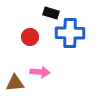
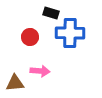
pink arrow: moved 1 px up
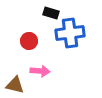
blue cross: rotated 8 degrees counterclockwise
red circle: moved 1 px left, 4 px down
brown triangle: moved 2 px down; rotated 18 degrees clockwise
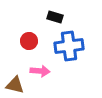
black rectangle: moved 4 px right, 4 px down
blue cross: moved 1 px left, 13 px down
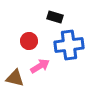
blue cross: moved 1 px up
pink arrow: moved 5 px up; rotated 36 degrees counterclockwise
brown triangle: moved 7 px up
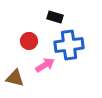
pink arrow: moved 5 px right, 1 px up
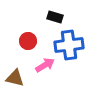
red circle: moved 1 px left
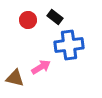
black rectangle: rotated 21 degrees clockwise
red circle: moved 21 px up
pink arrow: moved 4 px left, 2 px down
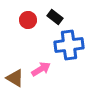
pink arrow: moved 2 px down
brown triangle: rotated 18 degrees clockwise
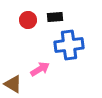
black rectangle: rotated 42 degrees counterclockwise
pink arrow: moved 1 px left
brown triangle: moved 2 px left, 6 px down
